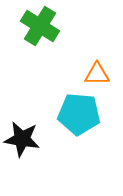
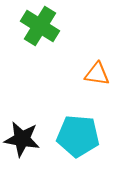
orange triangle: rotated 8 degrees clockwise
cyan pentagon: moved 1 px left, 22 px down
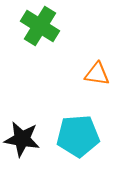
cyan pentagon: rotated 9 degrees counterclockwise
